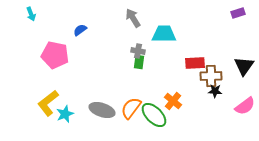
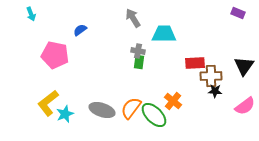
purple rectangle: rotated 40 degrees clockwise
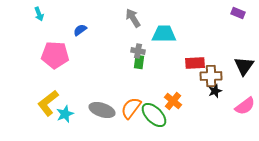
cyan arrow: moved 8 px right
pink pentagon: rotated 8 degrees counterclockwise
black star: rotated 24 degrees counterclockwise
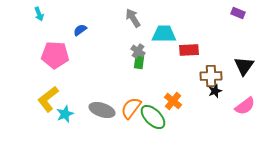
gray cross: rotated 24 degrees clockwise
red rectangle: moved 6 px left, 13 px up
yellow L-shape: moved 4 px up
green ellipse: moved 1 px left, 2 px down
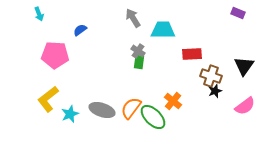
cyan trapezoid: moved 1 px left, 4 px up
red rectangle: moved 3 px right, 4 px down
brown cross: rotated 20 degrees clockwise
cyan star: moved 5 px right
